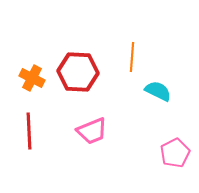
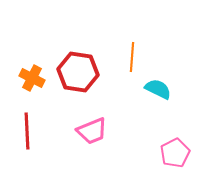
red hexagon: rotated 6 degrees clockwise
cyan semicircle: moved 2 px up
red line: moved 2 px left
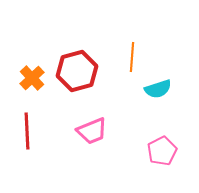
red hexagon: moved 1 px left, 1 px up; rotated 24 degrees counterclockwise
orange cross: rotated 20 degrees clockwise
cyan semicircle: rotated 136 degrees clockwise
pink pentagon: moved 13 px left, 2 px up
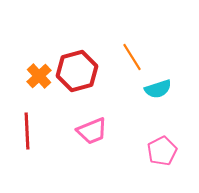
orange line: rotated 36 degrees counterclockwise
orange cross: moved 7 px right, 2 px up
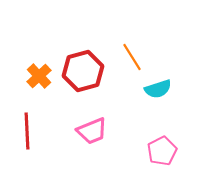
red hexagon: moved 6 px right
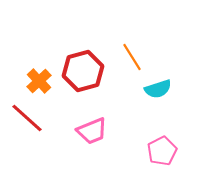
orange cross: moved 5 px down
red line: moved 13 px up; rotated 45 degrees counterclockwise
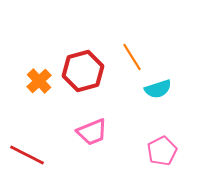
red line: moved 37 px down; rotated 15 degrees counterclockwise
pink trapezoid: moved 1 px down
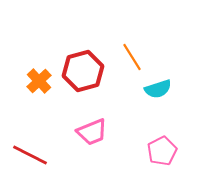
red line: moved 3 px right
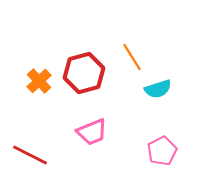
red hexagon: moved 1 px right, 2 px down
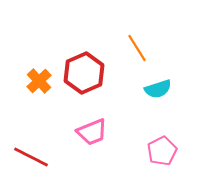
orange line: moved 5 px right, 9 px up
red hexagon: rotated 9 degrees counterclockwise
red line: moved 1 px right, 2 px down
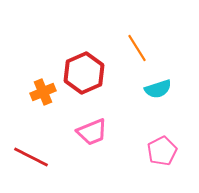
orange cross: moved 4 px right, 11 px down; rotated 20 degrees clockwise
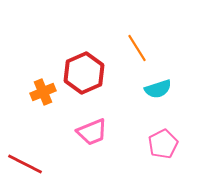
pink pentagon: moved 1 px right, 7 px up
red line: moved 6 px left, 7 px down
